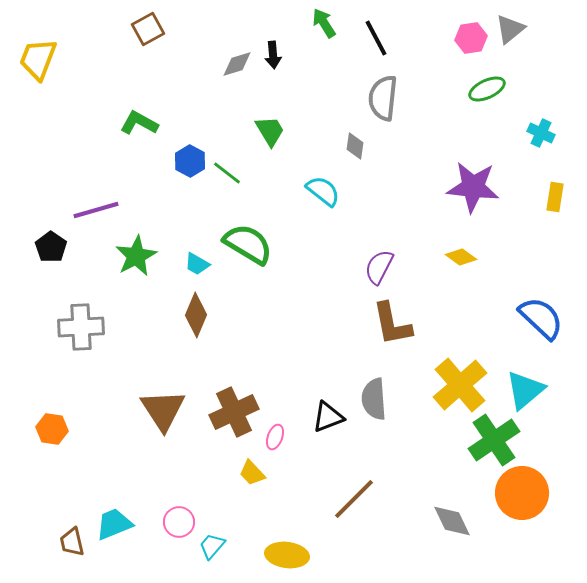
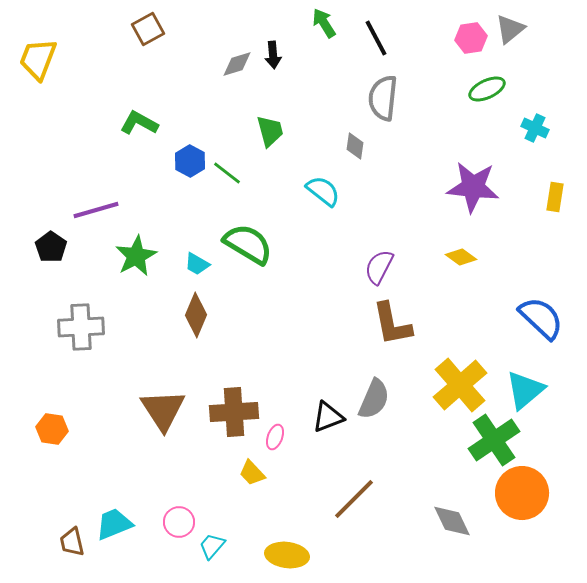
green trapezoid at (270, 131): rotated 16 degrees clockwise
cyan cross at (541, 133): moved 6 px left, 5 px up
gray semicircle at (374, 399): rotated 153 degrees counterclockwise
brown cross at (234, 412): rotated 21 degrees clockwise
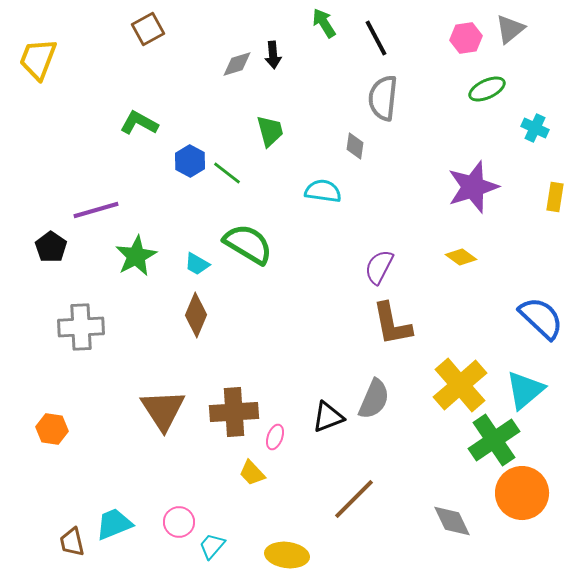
pink hexagon at (471, 38): moved 5 px left
purple star at (473, 187): rotated 24 degrees counterclockwise
cyan semicircle at (323, 191): rotated 30 degrees counterclockwise
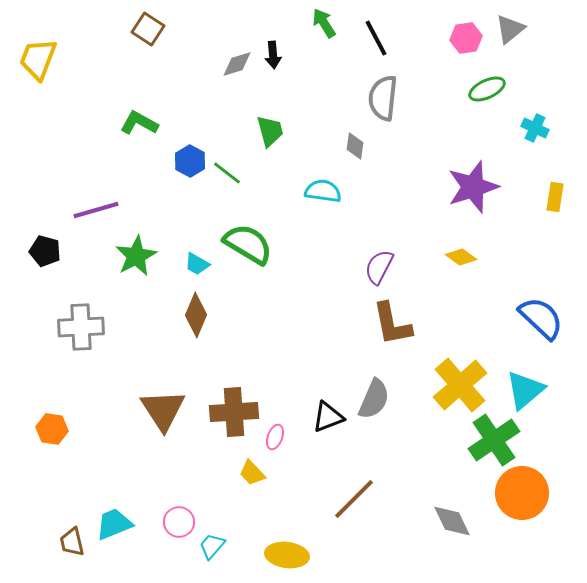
brown square at (148, 29): rotated 28 degrees counterclockwise
black pentagon at (51, 247): moved 6 px left, 4 px down; rotated 20 degrees counterclockwise
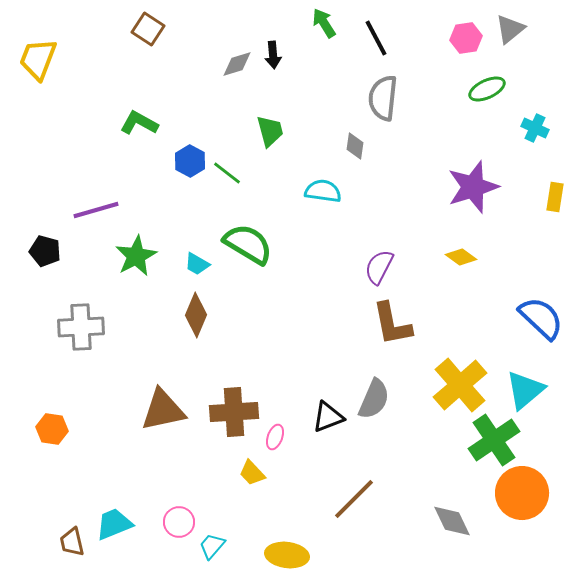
brown triangle at (163, 410): rotated 51 degrees clockwise
